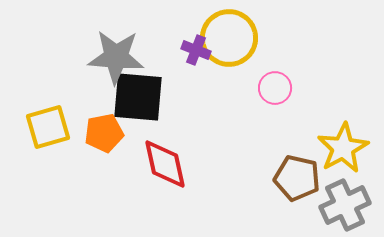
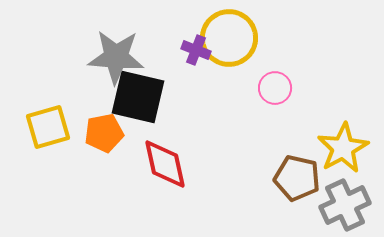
black square: rotated 8 degrees clockwise
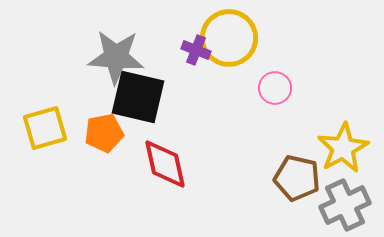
yellow square: moved 3 px left, 1 px down
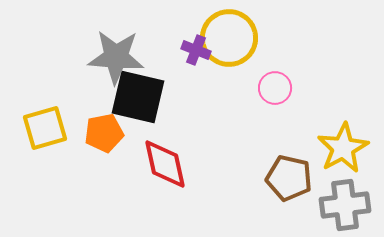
brown pentagon: moved 8 px left
gray cross: rotated 18 degrees clockwise
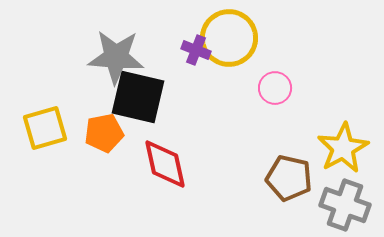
gray cross: rotated 27 degrees clockwise
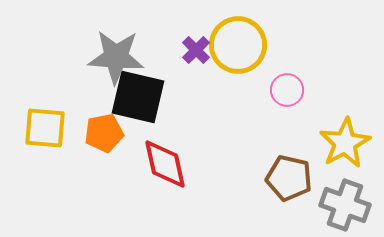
yellow circle: moved 9 px right, 7 px down
purple cross: rotated 24 degrees clockwise
pink circle: moved 12 px right, 2 px down
yellow square: rotated 21 degrees clockwise
yellow star: moved 2 px right, 5 px up
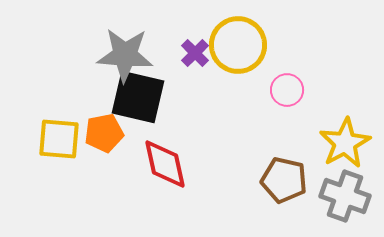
purple cross: moved 1 px left, 3 px down
gray star: moved 9 px right, 2 px up
yellow square: moved 14 px right, 11 px down
brown pentagon: moved 5 px left, 2 px down
gray cross: moved 9 px up
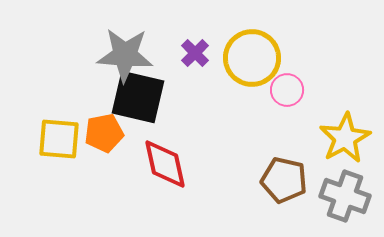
yellow circle: moved 14 px right, 13 px down
yellow star: moved 5 px up
